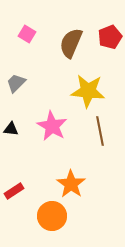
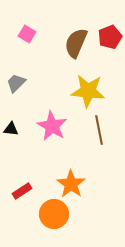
brown semicircle: moved 5 px right
brown line: moved 1 px left, 1 px up
red rectangle: moved 8 px right
orange circle: moved 2 px right, 2 px up
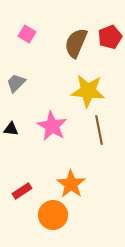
orange circle: moved 1 px left, 1 px down
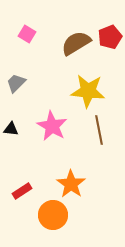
brown semicircle: rotated 36 degrees clockwise
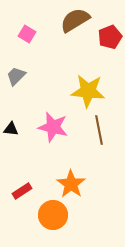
brown semicircle: moved 1 px left, 23 px up
gray trapezoid: moved 7 px up
pink star: moved 1 px right, 1 px down; rotated 16 degrees counterclockwise
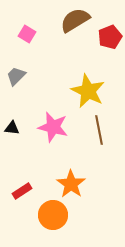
yellow star: rotated 20 degrees clockwise
black triangle: moved 1 px right, 1 px up
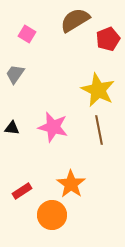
red pentagon: moved 2 px left, 2 px down
gray trapezoid: moved 1 px left, 2 px up; rotated 10 degrees counterclockwise
yellow star: moved 10 px right, 1 px up
orange circle: moved 1 px left
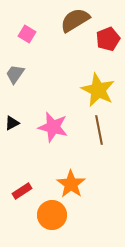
black triangle: moved 5 px up; rotated 35 degrees counterclockwise
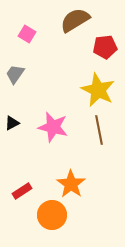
red pentagon: moved 3 px left, 8 px down; rotated 15 degrees clockwise
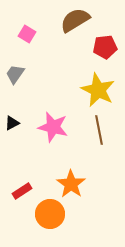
orange circle: moved 2 px left, 1 px up
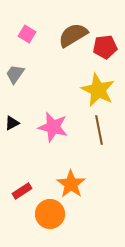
brown semicircle: moved 2 px left, 15 px down
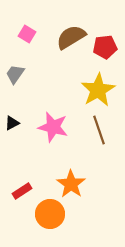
brown semicircle: moved 2 px left, 2 px down
yellow star: rotated 16 degrees clockwise
brown line: rotated 8 degrees counterclockwise
